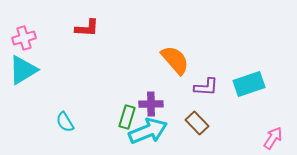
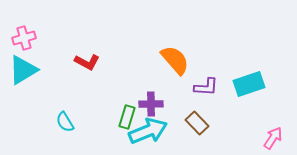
red L-shape: moved 34 px down; rotated 25 degrees clockwise
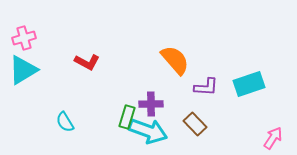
brown rectangle: moved 2 px left, 1 px down
cyan arrow: rotated 42 degrees clockwise
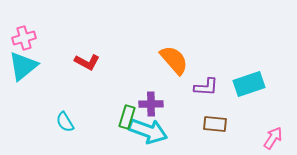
orange semicircle: moved 1 px left
cyan triangle: moved 4 px up; rotated 8 degrees counterclockwise
brown rectangle: moved 20 px right; rotated 40 degrees counterclockwise
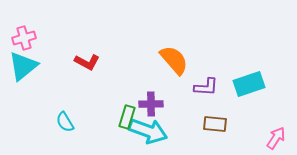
pink arrow: moved 3 px right
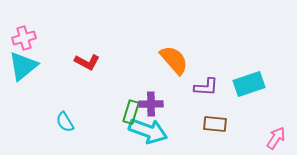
green rectangle: moved 4 px right, 5 px up
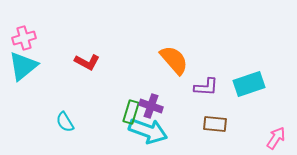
purple cross: moved 2 px down; rotated 20 degrees clockwise
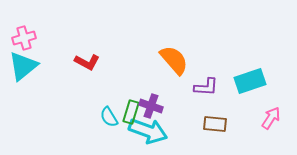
cyan rectangle: moved 1 px right, 3 px up
cyan semicircle: moved 44 px right, 5 px up
pink arrow: moved 5 px left, 20 px up
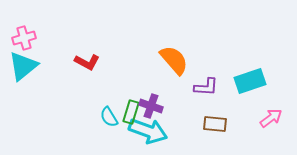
pink arrow: rotated 20 degrees clockwise
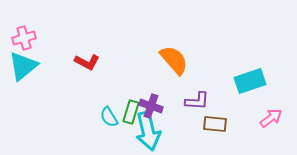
purple L-shape: moved 9 px left, 14 px down
cyan arrow: rotated 57 degrees clockwise
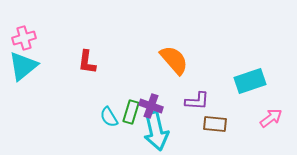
red L-shape: rotated 70 degrees clockwise
cyan arrow: moved 8 px right
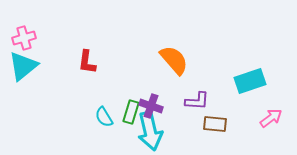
cyan semicircle: moved 5 px left
cyan arrow: moved 6 px left
